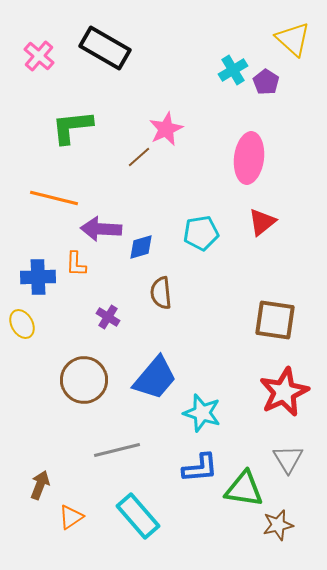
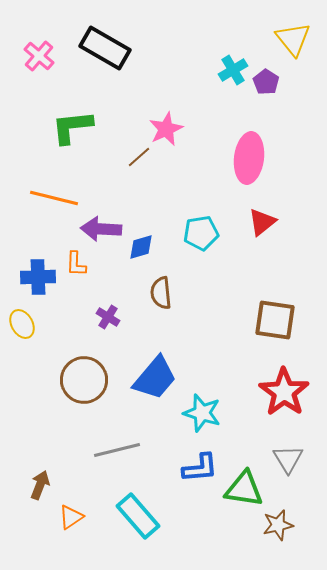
yellow triangle: rotated 9 degrees clockwise
red star: rotated 12 degrees counterclockwise
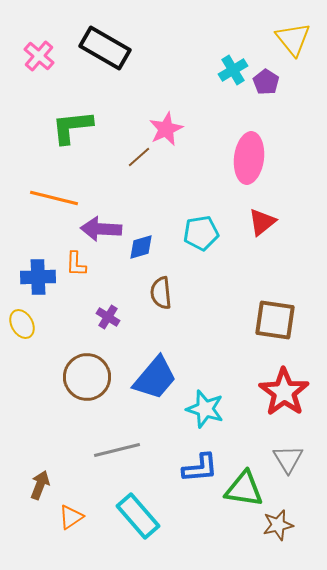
brown circle: moved 3 px right, 3 px up
cyan star: moved 3 px right, 4 px up
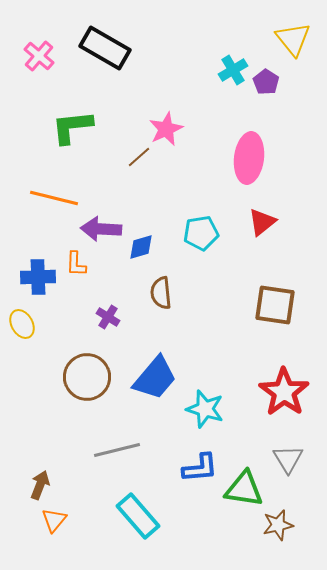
brown square: moved 15 px up
orange triangle: moved 17 px left, 3 px down; rotated 16 degrees counterclockwise
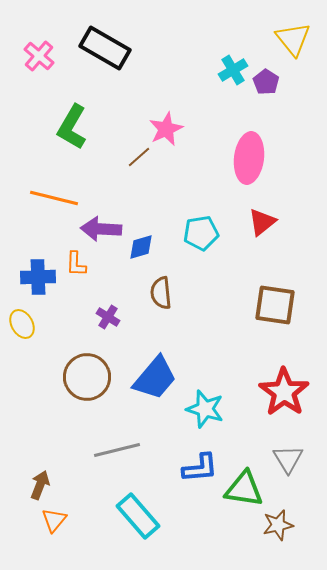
green L-shape: rotated 54 degrees counterclockwise
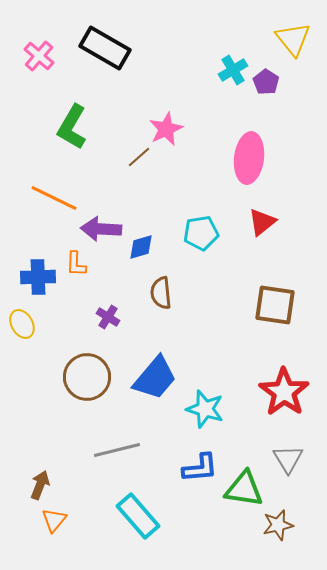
orange line: rotated 12 degrees clockwise
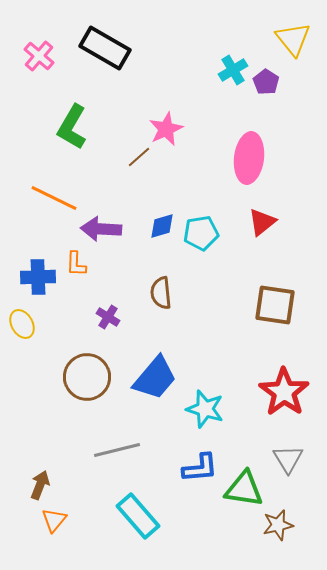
blue diamond: moved 21 px right, 21 px up
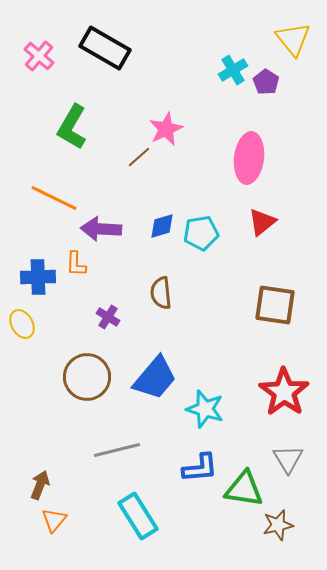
cyan rectangle: rotated 9 degrees clockwise
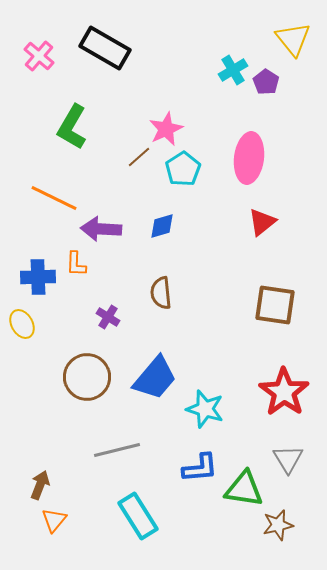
cyan pentagon: moved 18 px left, 64 px up; rotated 24 degrees counterclockwise
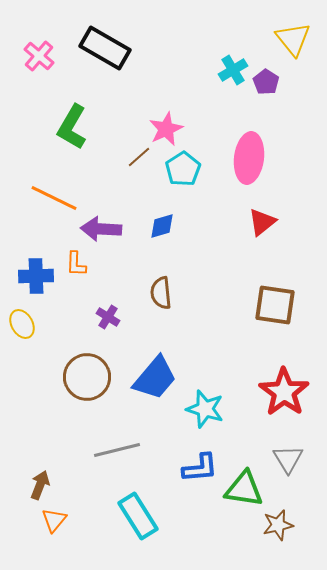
blue cross: moved 2 px left, 1 px up
